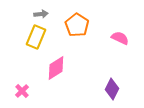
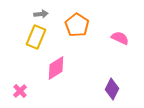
pink cross: moved 2 px left
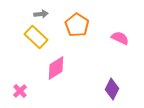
yellow rectangle: rotated 70 degrees counterclockwise
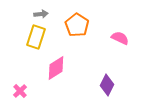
yellow rectangle: rotated 65 degrees clockwise
purple diamond: moved 5 px left, 4 px up
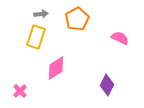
orange pentagon: moved 6 px up; rotated 10 degrees clockwise
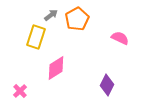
gray arrow: moved 10 px right, 1 px down; rotated 32 degrees counterclockwise
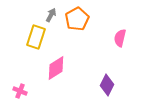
gray arrow: rotated 24 degrees counterclockwise
pink semicircle: rotated 102 degrees counterclockwise
pink cross: rotated 24 degrees counterclockwise
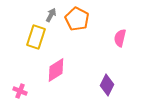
orange pentagon: rotated 15 degrees counterclockwise
pink diamond: moved 2 px down
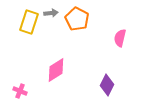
gray arrow: moved 2 px up; rotated 56 degrees clockwise
yellow rectangle: moved 7 px left, 15 px up
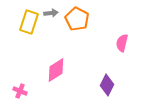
pink semicircle: moved 2 px right, 5 px down
